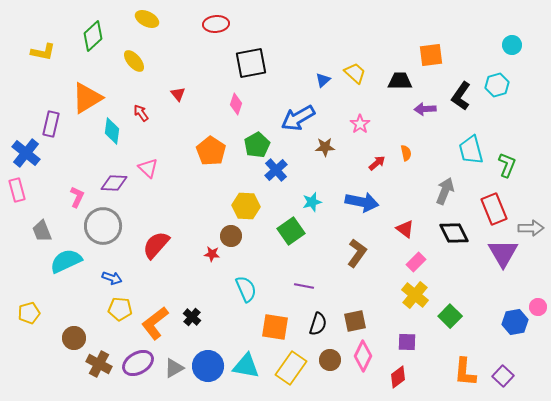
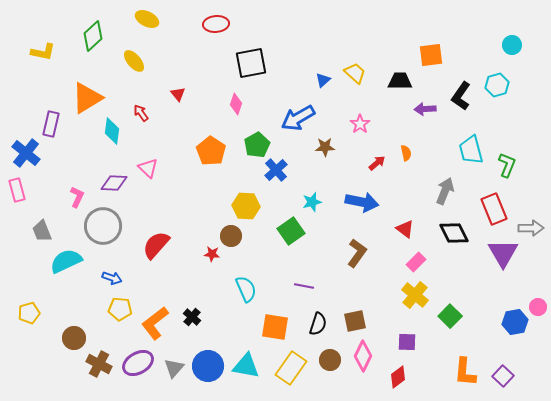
gray triangle at (174, 368): rotated 20 degrees counterclockwise
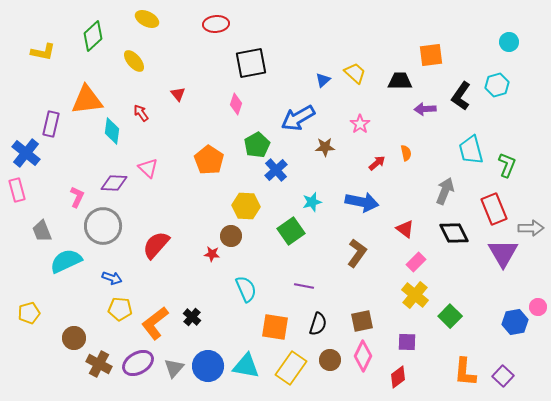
cyan circle at (512, 45): moved 3 px left, 3 px up
orange triangle at (87, 98): moved 2 px down; rotated 24 degrees clockwise
orange pentagon at (211, 151): moved 2 px left, 9 px down
brown square at (355, 321): moved 7 px right
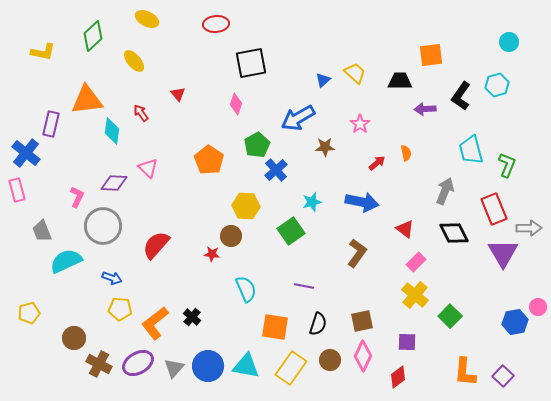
gray arrow at (531, 228): moved 2 px left
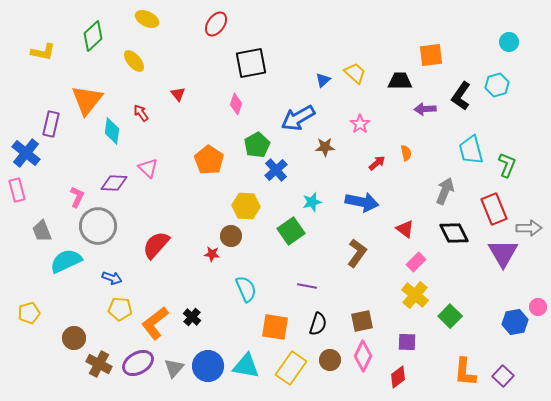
red ellipse at (216, 24): rotated 50 degrees counterclockwise
orange triangle at (87, 100): rotated 44 degrees counterclockwise
gray circle at (103, 226): moved 5 px left
purple line at (304, 286): moved 3 px right
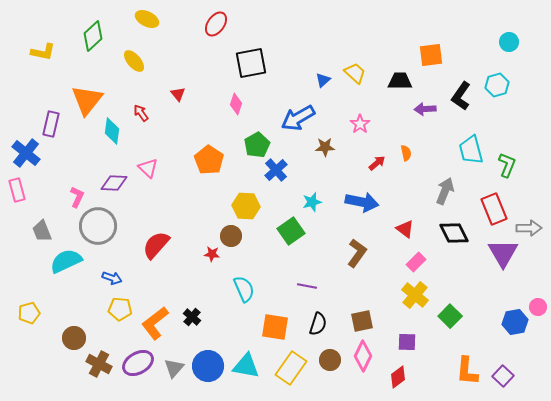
cyan semicircle at (246, 289): moved 2 px left
orange L-shape at (465, 372): moved 2 px right, 1 px up
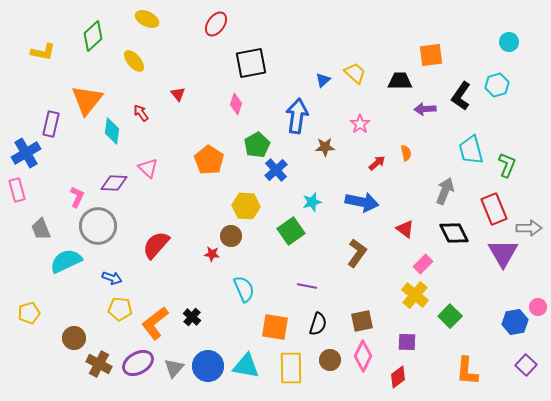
blue arrow at (298, 118): moved 1 px left, 2 px up; rotated 128 degrees clockwise
blue cross at (26, 153): rotated 20 degrees clockwise
gray trapezoid at (42, 231): moved 1 px left, 2 px up
pink rectangle at (416, 262): moved 7 px right, 2 px down
yellow rectangle at (291, 368): rotated 36 degrees counterclockwise
purple square at (503, 376): moved 23 px right, 11 px up
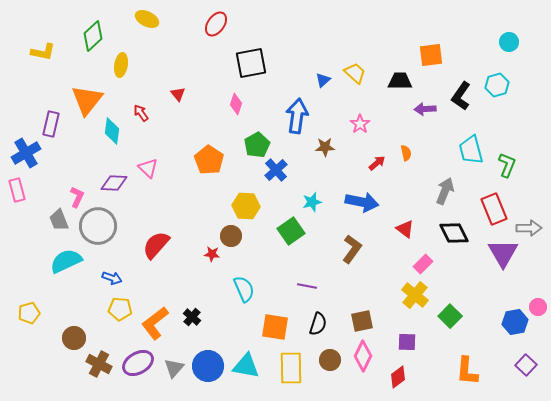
yellow ellipse at (134, 61): moved 13 px left, 4 px down; rotated 50 degrees clockwise
gray trapezoid at (41, 229): moved 18 px right, 9 px up
brown L-shape at (357, 253): moved 5 px left, 4 px up
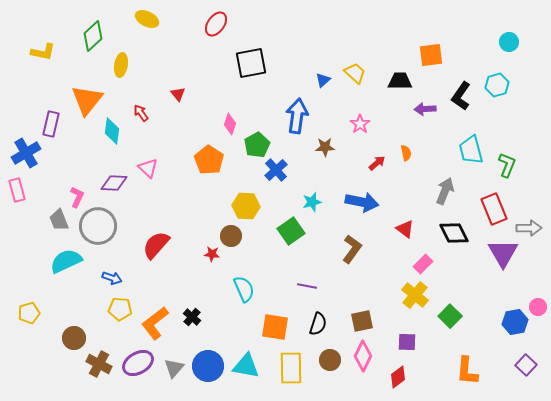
pink diamond at (236, 104): moved 6 px left, 20 px down
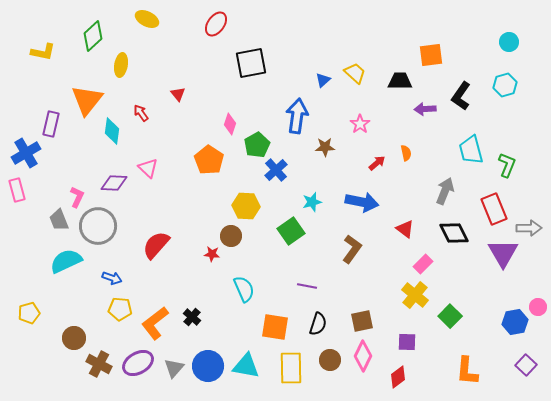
cyan hexagon at (497, 85): moved 8 px right
